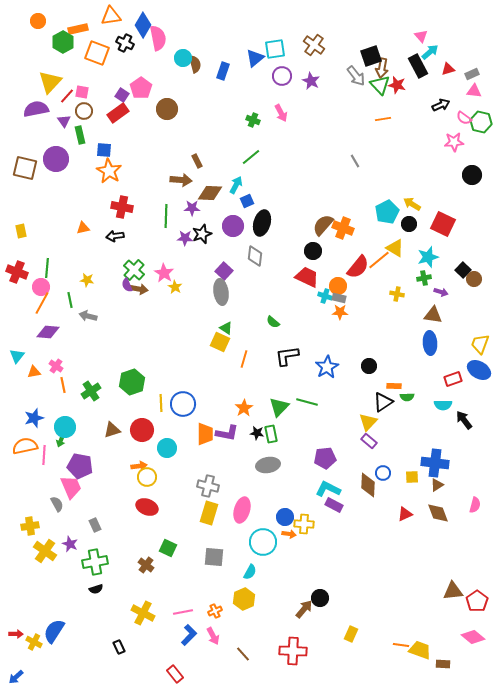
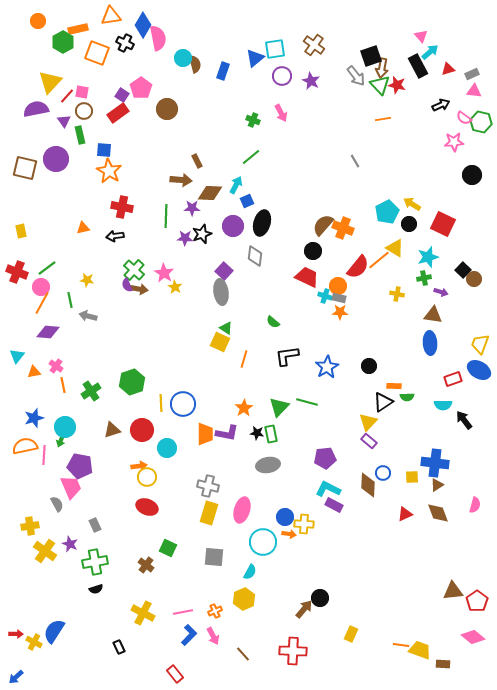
green line at (47, 268): rotated 48 degrees clockwise
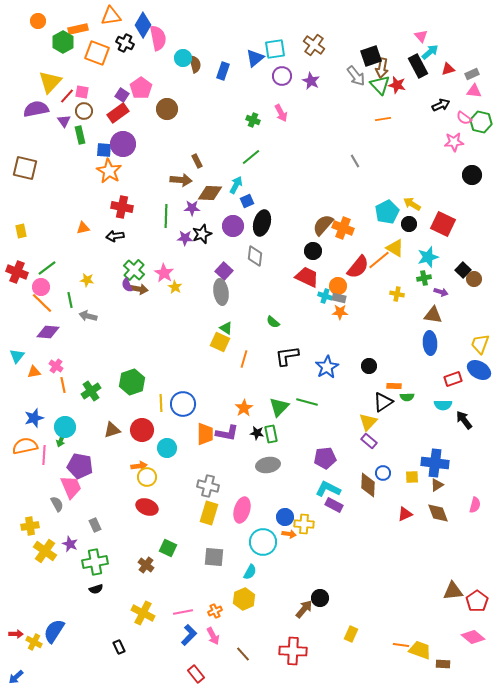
purple circle at (56, 159): moved 67 px right, 15 px up
orange line at (42, 303): rotated 75 degrees counterclockwise
red rectangle at (175, 674): moved 21 px right
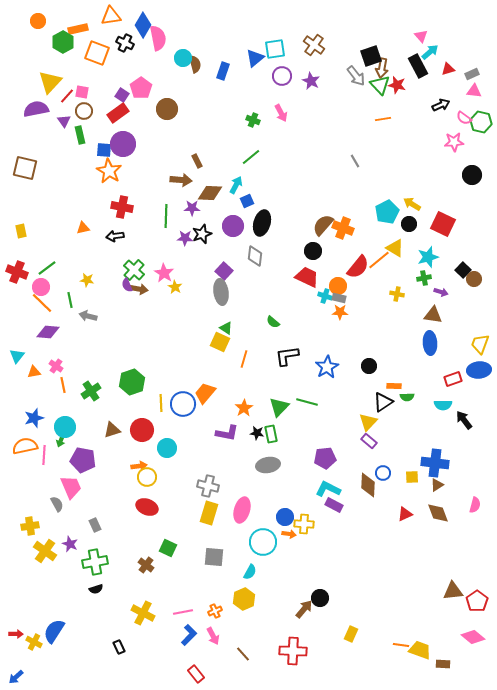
blue ellipse at (479, 370): rotated 35 degrees counterclockwise
orange trapezoid at (205, 434): moved 41 px up; rotated 140 degrees counterclockwise
purple pentagon at (80, 466): moved 3 px right, 6 px up
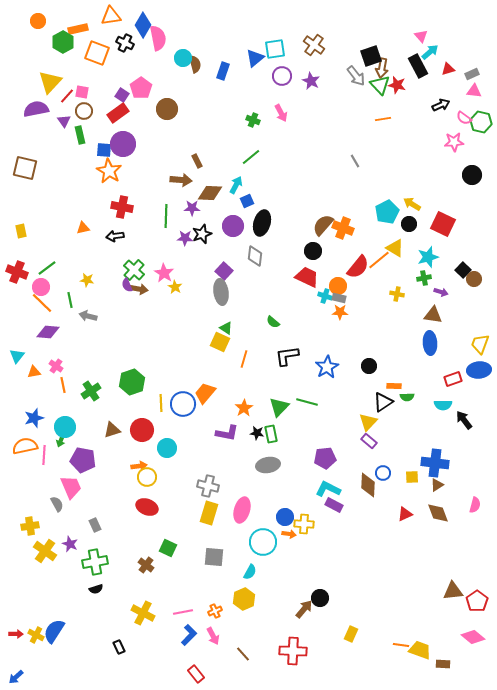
yellow cross at (34, 642): moved 2 px right, 7 px up
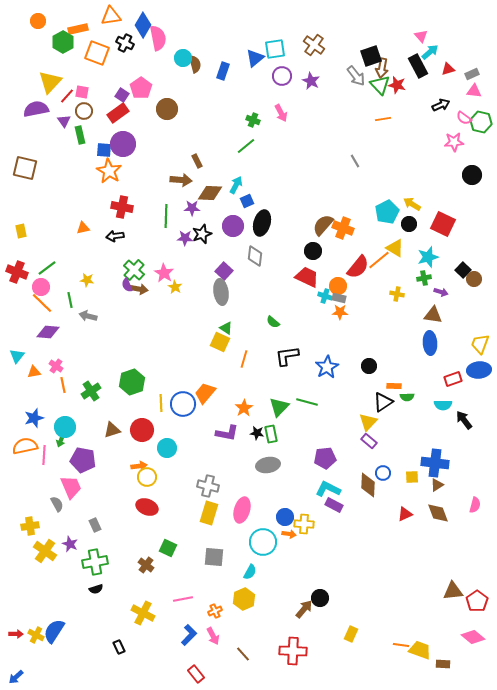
green line at (251, 157): moved 5 px left, 11 px up
pink line at (183, 612): moved 13 px up
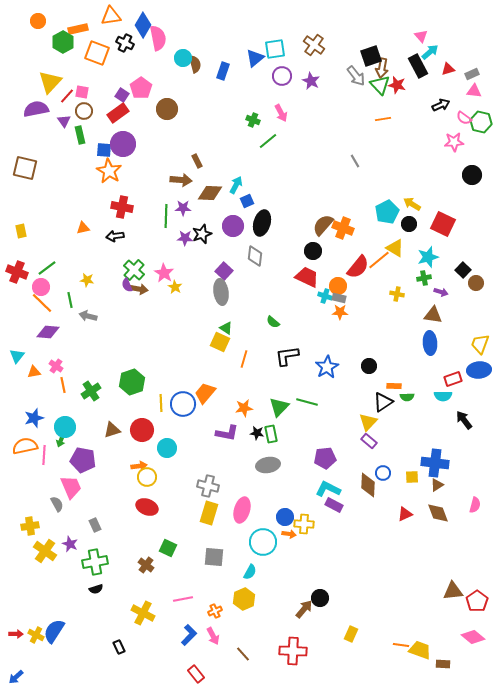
green line at (246, 146): moved 22 px right, 5 px up
purple star at (192, 208): moved 9 px left
brown circle at (474, 279): moved 2 px right, 4 px down
cyan semicircle at (443, 405): moved 9 px up
orange star at (244, 408): rotated 24 degrees clockwise
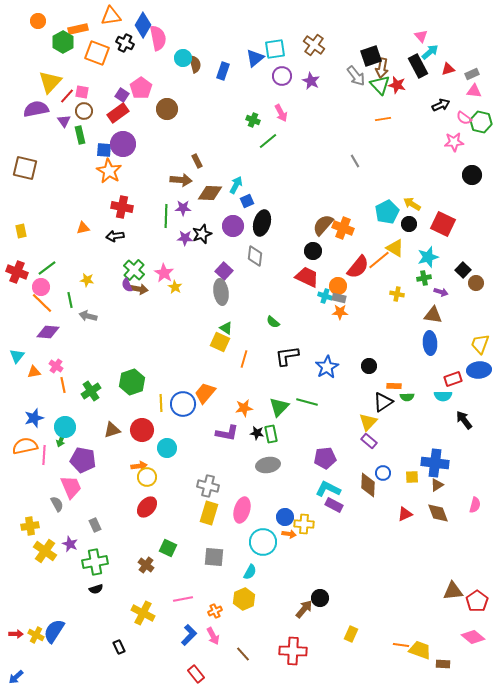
red ellipse at (147, 507): rotated 70 degrees counterclockwise
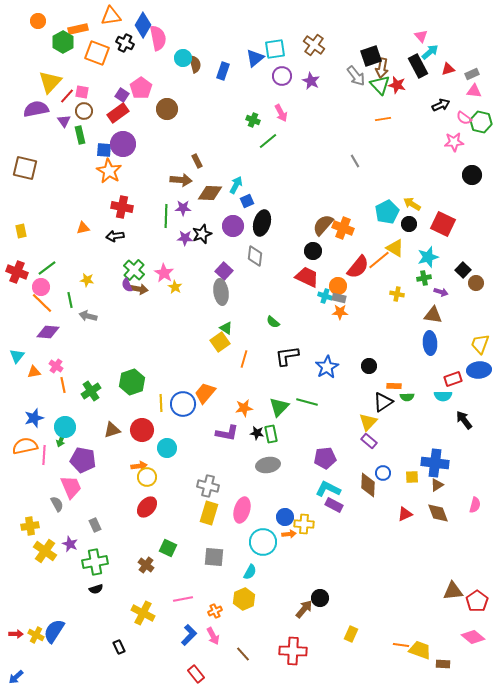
yellow square at (220, 342): rotated 30 degrees clockwise
orange arrow at (289, 534): rotated 16 degrees counterclockwise
